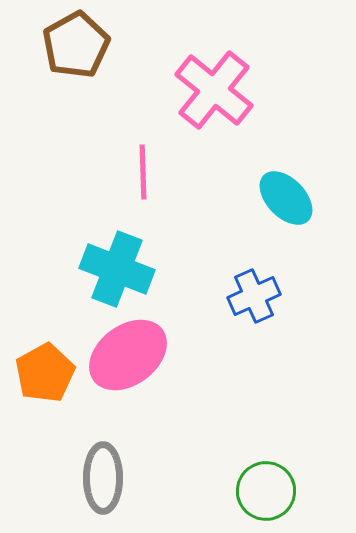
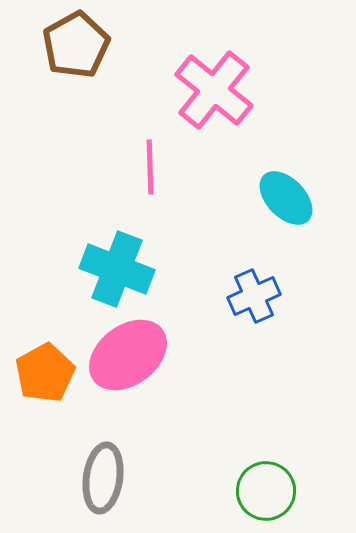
pink line: moved 7 px right, 5 px up
gray ellipse: rotated 8 degrees clockwise
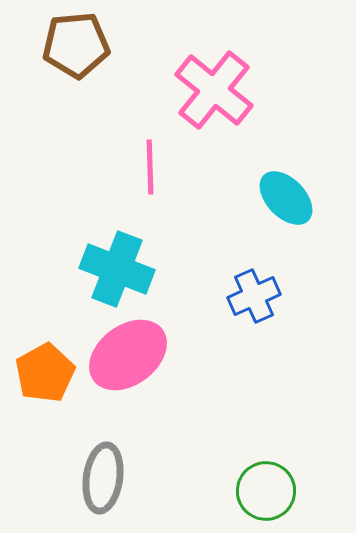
brown pentagon: rotated 24 degrees clockwise
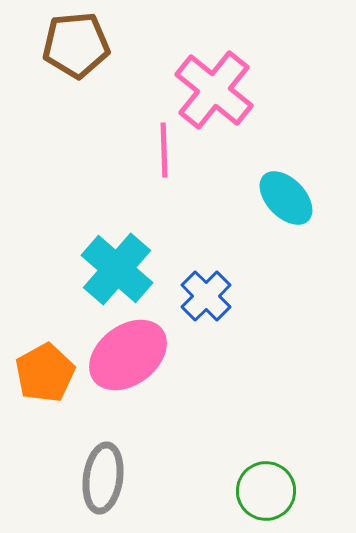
pink line: moved 14 px right, 17 px up
cyan cross: rotated 20 degrees clockwise
blue cross: moved 48 px left; rotated 21 degrees counterclockwise
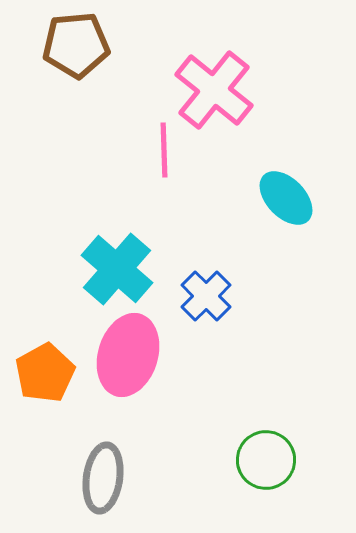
pink ellipse: rotated 36 degrees counterclockwise
green circle: moved 31 px up
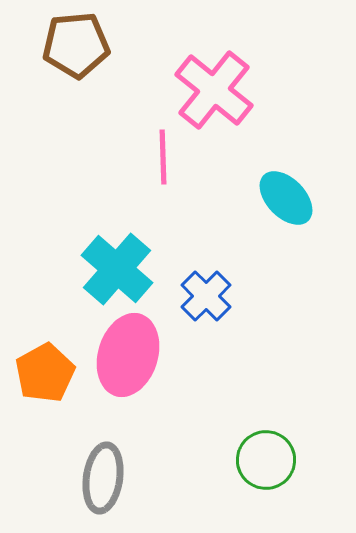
pink line: moved 1 px left, 7 px down
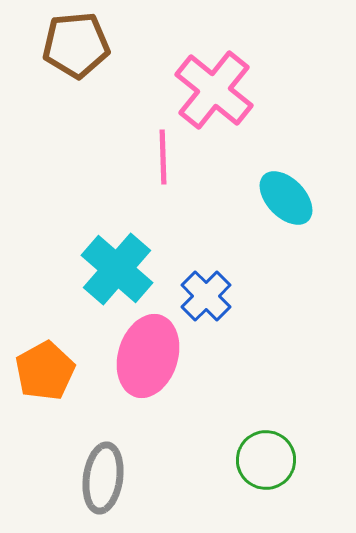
pink ellipse: moved 20 px right, 1 px down
orange pentagon: moved 2 px up
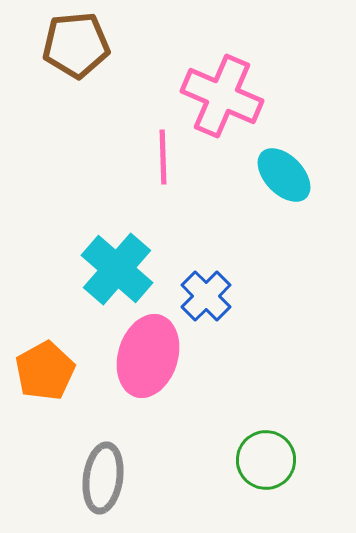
pink cross: moved 8 px right, 6 px down; rotated 16 degrees counterclockwise
cyan ellipse: moved 2 px left, 23 px up
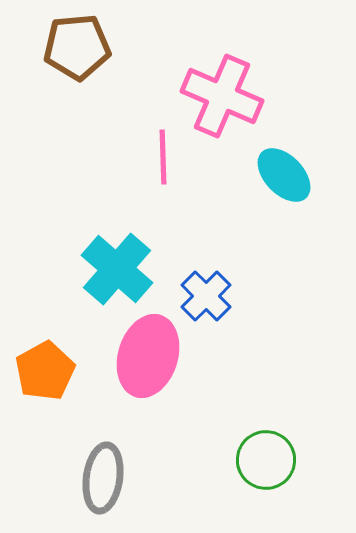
brown pentagon: moved 1 px right, 2 px down
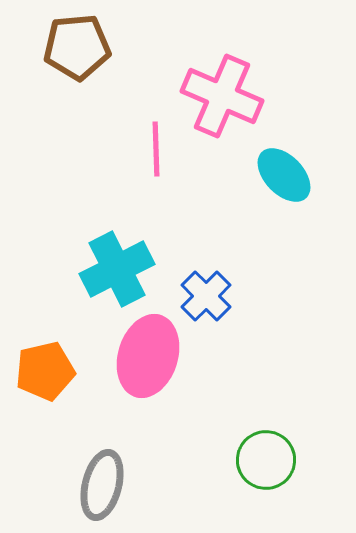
pink line: moved 7 px left, 8 px up
cyan cross: rotated 22 degrees clockwise
orange pentagon: rotated 16 degrees clockwise
gray ellipse: moved 1 px left, 7 px down; rotated 6 degrees clockwise
